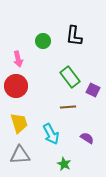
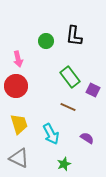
green circle: moved 3 px right
brown line: rotated 28 degrees clockwise
yellow trapezoid: moved 1 px down
gray triangle: moved 1 px left, 3 px down; rotated 30 degrees clockwise
green star: rotated 24 degrees clockwise
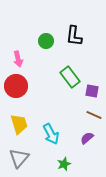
purple square: moved 1 px left, 1 px down; rotated 16 degrees counterclockwise
brown line: moved 26 px right, 8 px down
purple semicircle: rotated 72 degrees counterclockwise
gray triangle: rotated 45 degrees clockwise
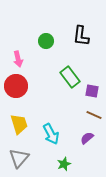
black L-shape: moved 7 px right
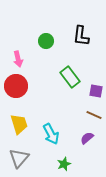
purple square: moved 4 px right
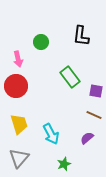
green circle: moved 5 px left, 1 px down
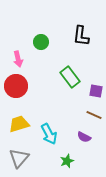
yellow trapezoid: rotated 90 degrees counterclockwise
cyan arrow: moved 2 px left
purple semicircle: moved 3 px left, 1 px up; rotated 112 degrees counterclockwise
green star: moved 3 px right, 3 px up
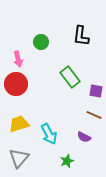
red circle: moved 2 px up
